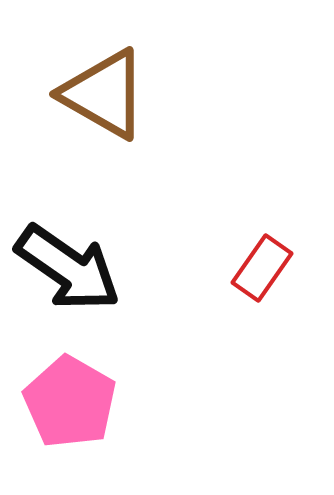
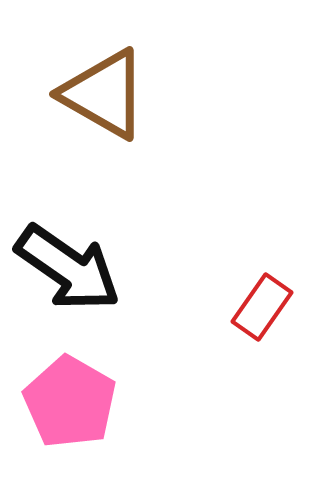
red rectangle: moved 39 px down
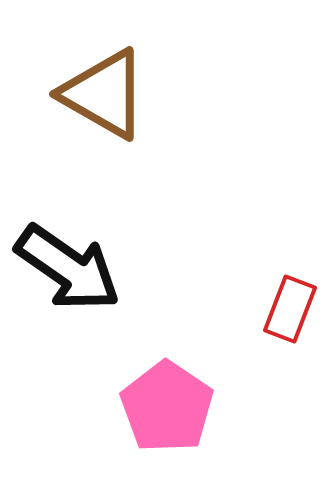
red rectangle: moved 28 px right, 2 px down; rotated 14 degrees counterclockwise
pink pentagon: moved 97 px right, 5 px down; rotated 4 degrees clockwise
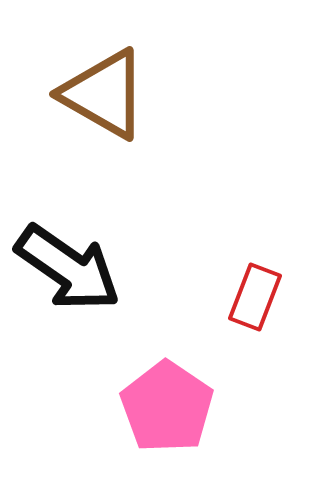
red rectangle: moved 35 px left, 12 px up
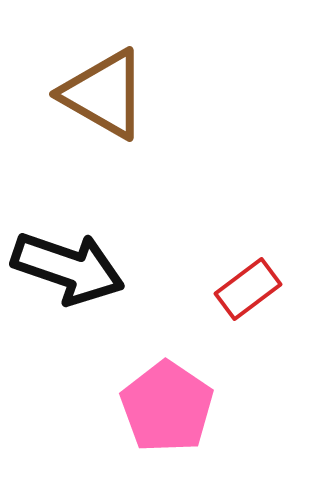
black arrow: rotated 16 degrees counterclockwise
red rectangle: moved 7 px left, 8 px up; rotated 32 degrees clockwise
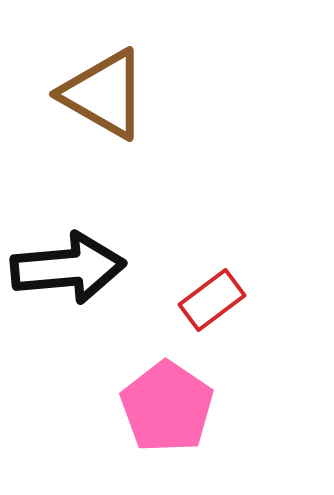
black arrow: rotated 24 degrees counterclockwise
red rectangle: moved 36 px left, 11 px down
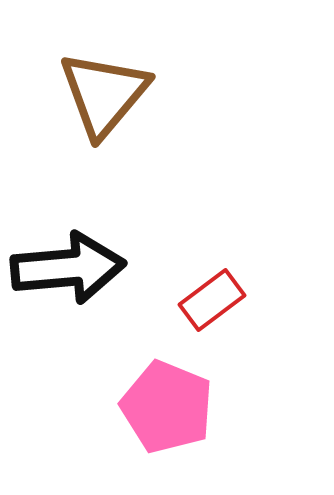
brown triangle: rotated 40 degrees clockwise
pink pentagon: rotated 12 degrees counterclockwise
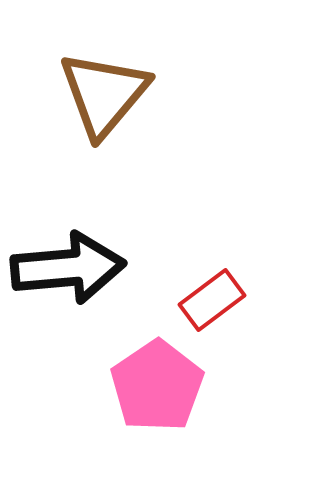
pink pentagon: moved 10 px left, 21 px up; rotated 16 degrees clockwise
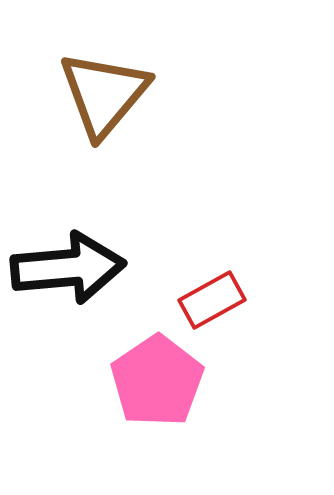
red rectangle: rotated 8 degrees clockwise
pink pentagon: moved 5 px up
